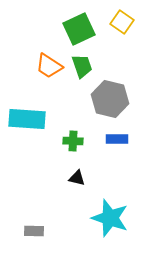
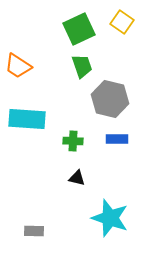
orange trapezoid: moved 31 px left
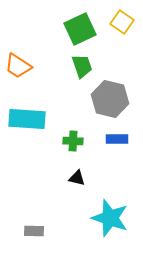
green square: moved 1 px right
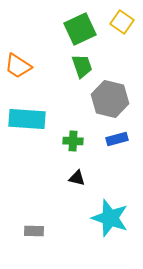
blue rectangle: rotated 15 degrees counterclockwise
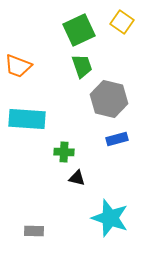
green square: moved 1 px left, 1 px down
orange trapezoid: rotated 12 degrees counterclockwise
gray hexagon: moved 1 px left
green cross: moved 9 px left, 11 px down
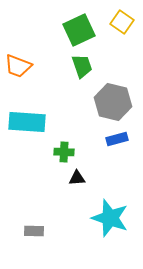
gray hexagon: moved 4 px right, 3 px down
cyan rectangle: moved 3 px down
black triangle: rotated 18 degrees counterclockwise
